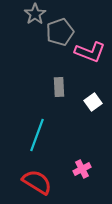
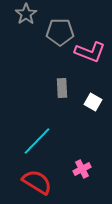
gray star: moved 9 px left
gray pentagon: rotated 20 degrees clockwise
gray rectangle: moved 3 px right, 1 px down
white square: rotated 24 degrees counterclockwise
cyan line: moved 6 px down; rotated 24 degrees clockwise
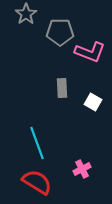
cyan line: moved 2 px down; rotated 64 degrees counterclockwise
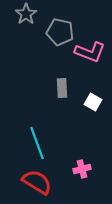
gray pentagon: rotated 12 degrees clockwise
pink cross: rotated 12 degrees clockwise
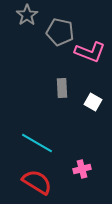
gray star: moved 1 px right, 1 px down
cyan line: rotated 40 degrees counterclockwise
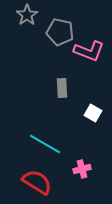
pink L-shape: moved 1 px left, 1 px up
white square: moved 11 px down
cyan line: moved 8 px right, 1 px down
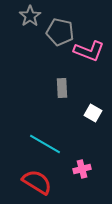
gray star: moved 3 px right, 1 px down
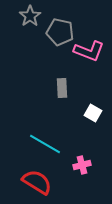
pink cross: moved 4 px up
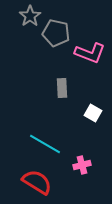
gray pentagon: moved 4 px left, 1 px down
pink L-shape: moved 1 px right, 2 px down
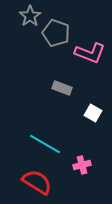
gray pentagon: rotated 8 degrees clockwise
gray rectangle: rotated 66 degrees counterclockwise
